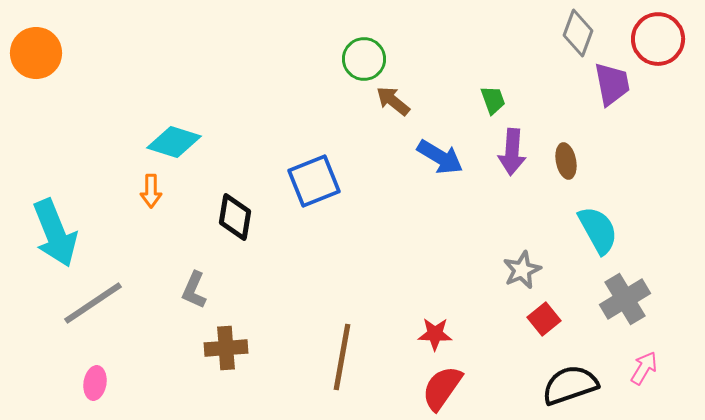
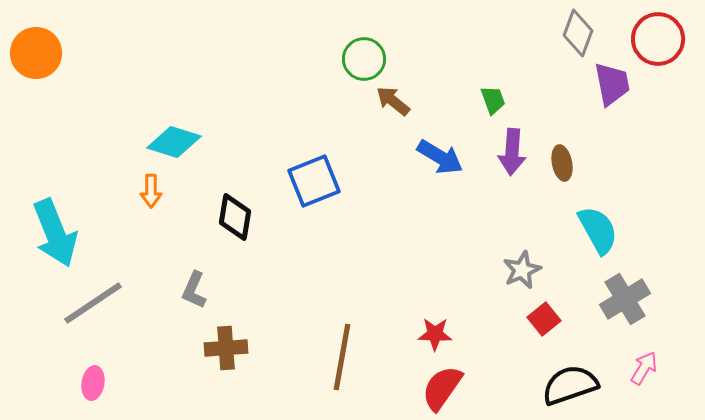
brown ellipse: moved 4 px left, 2 px down
pink ellipse: moved 2 px left
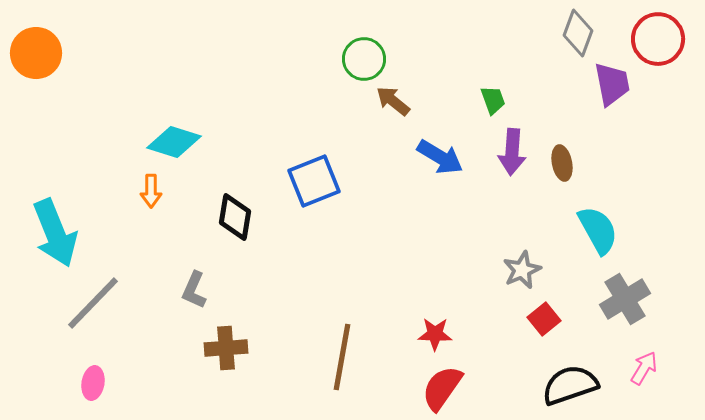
gray line: rotated 12 degrees counterclockwise
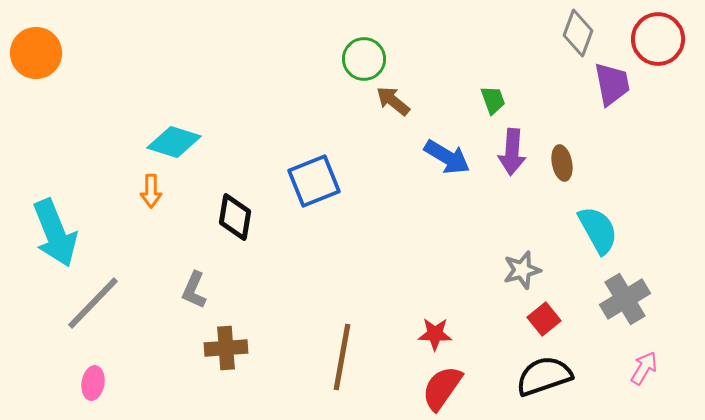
blue arrow: moved 7 px right
gray star: rotated 9 degrees clockwise
black semicircle: moved 26 px left, 9 px up
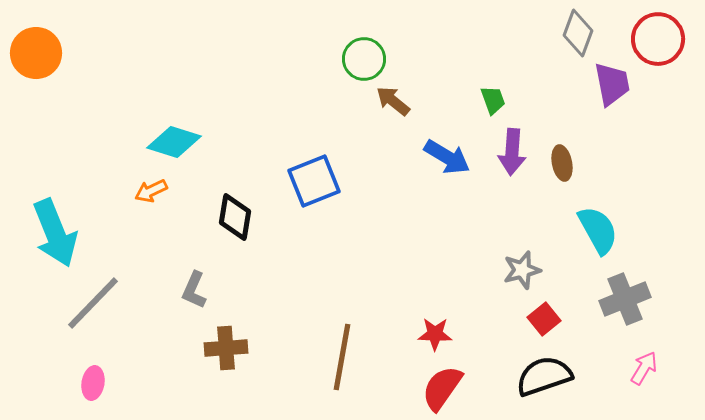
orange arrow: rotated 64 degrees clockwise
gray cross: rotated 9 degrees clockwise
